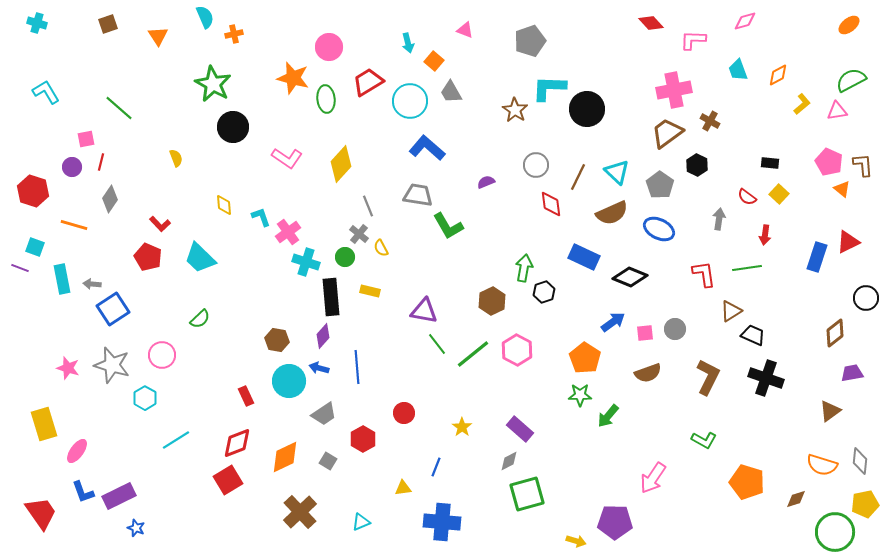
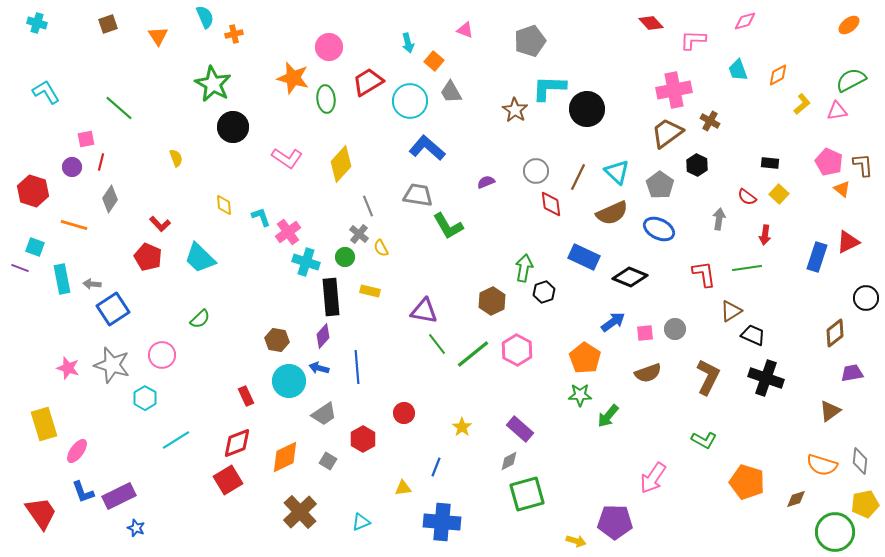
gray circle at (536, 165): moved 6 px down
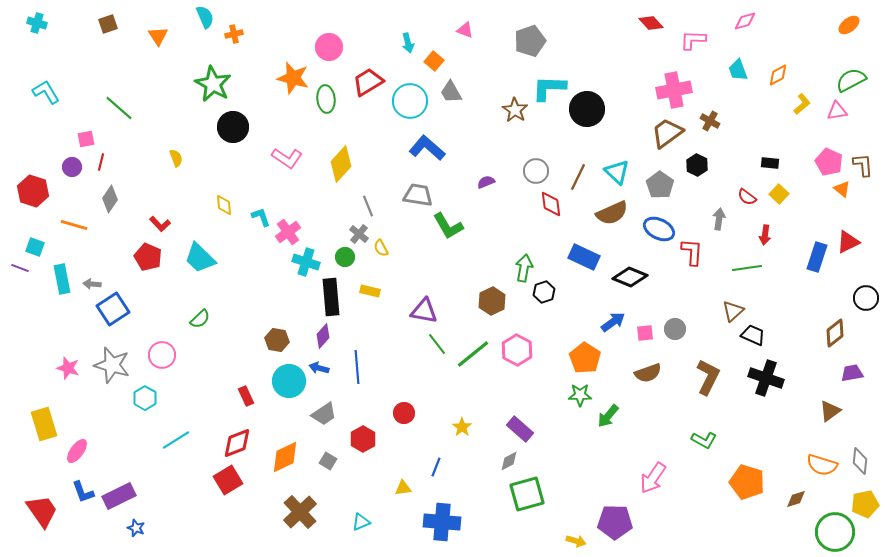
red L-shape at (704, 274): moved 12 px left, 22 px up; rotated 12 degrees clockwise
brown triangle at (731, 311): moved 2 px right; rotated 10 degrees counterclockwise
red trapezoid at (41, 513): moved 1 px right, 2 px up
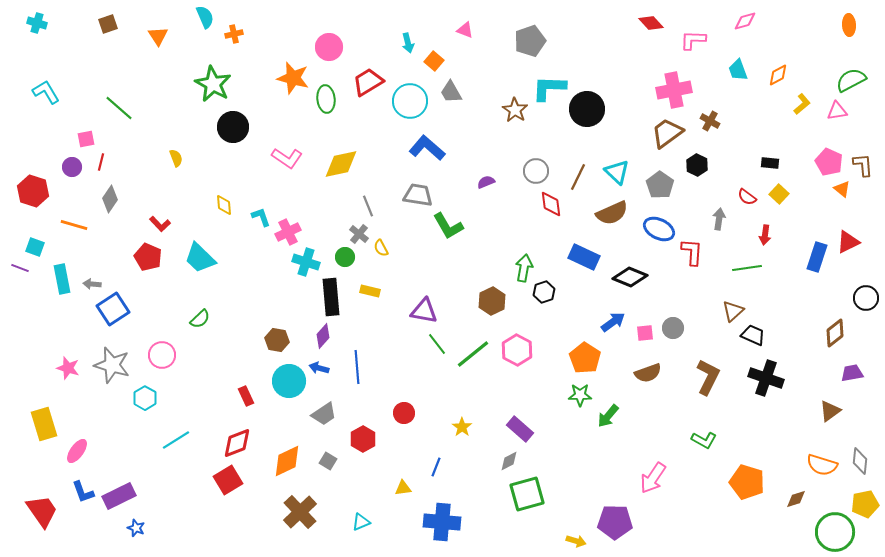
orange ellipse at (849, 25): rotated 55 degrees counterclockwise
yellow diamond at (341, 164): rotated 36 degrees clockwise
pink cross at (288, 232): rotated 10 degrees clockwise
gray circle at (675, 329): moved 2 px left, 1 px up
orange diamond at (285, 457): moved 2 px right, 4 px down
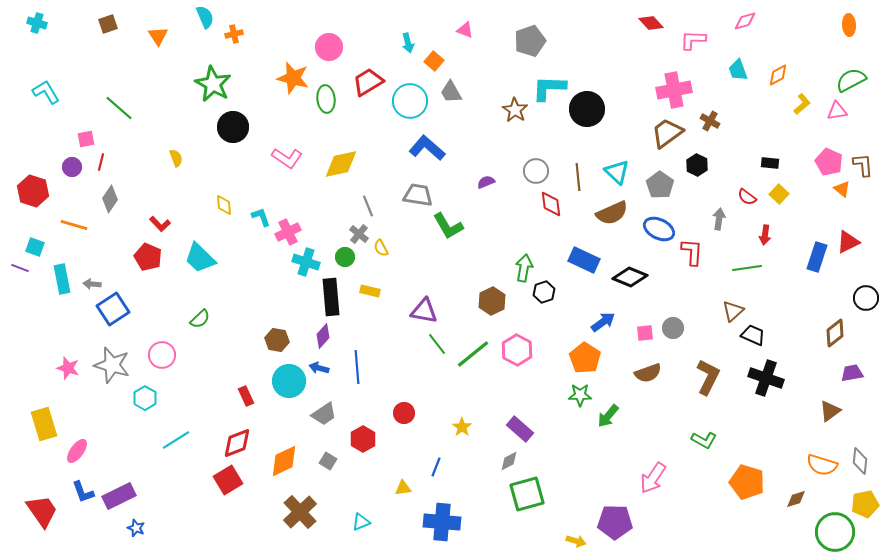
brown line at (578, 177): rotated 32 degrees counterclockwise
blue rectangle at (584, 257): moved 3 px down
blue arrow at (613, 322): moved 10 px left
orange diamond at (287, 461): moved 3 px left
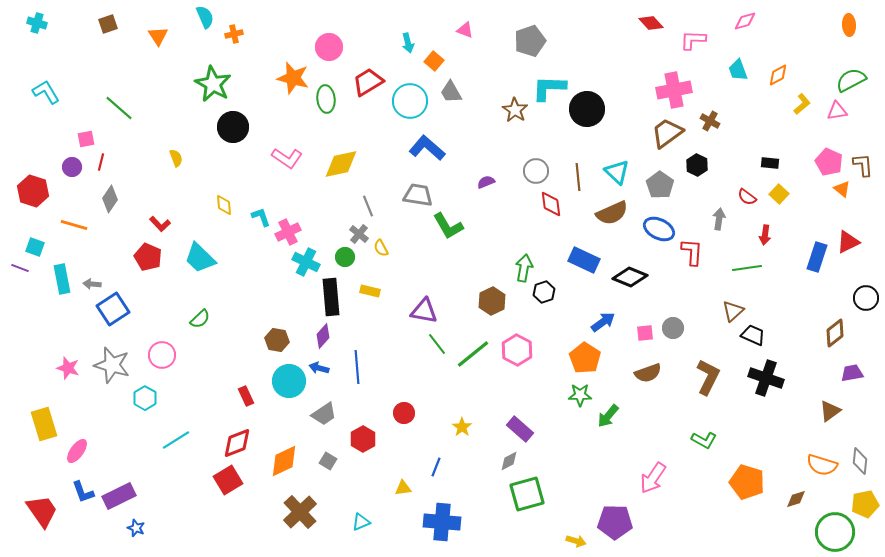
cyan cross at (306, 262): rotated 8 degrees clockwise
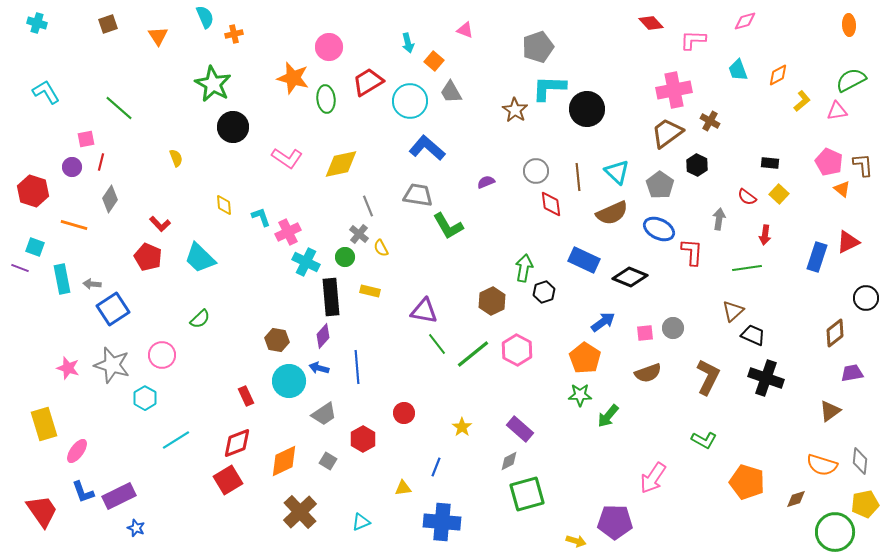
gray pentagon at (530, 41): moved 8 px right, 6 px down
yellow L-shape at (802, 104): moved 3 px up
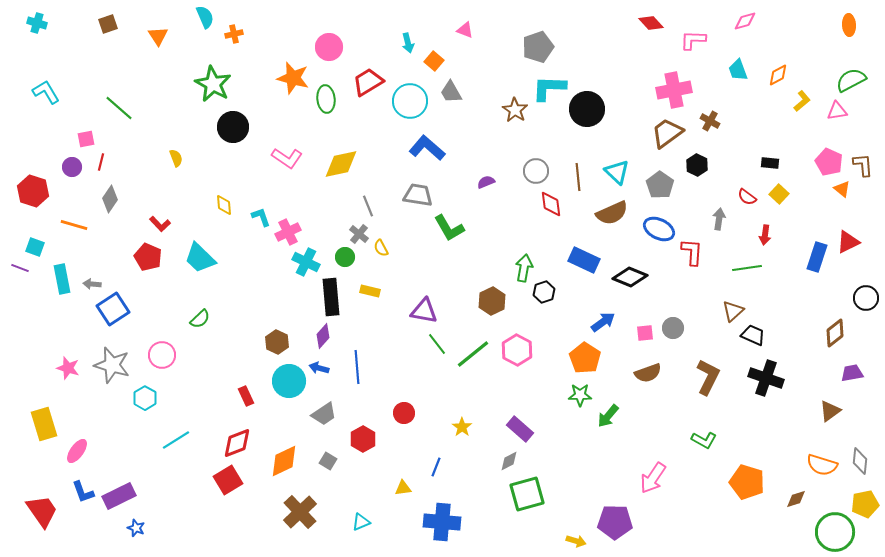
green L-shape at (448, 226): moved 1 px right, 2 px down
brown hexagon at (277, 340): moved 2 px down; rotated 15 degrees clockwise
